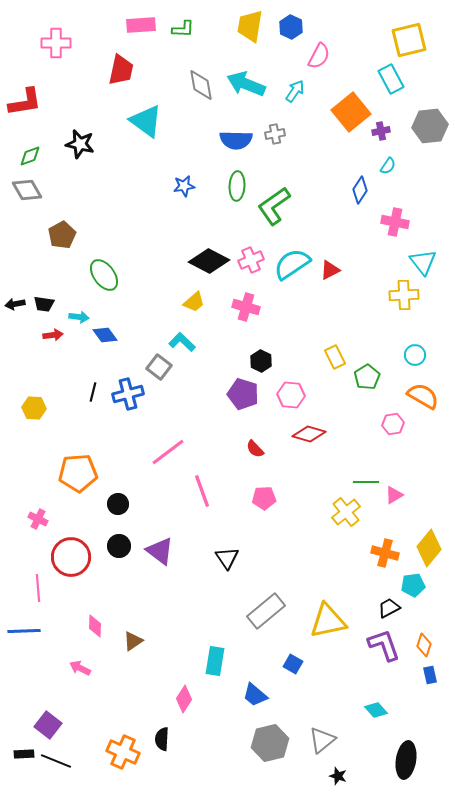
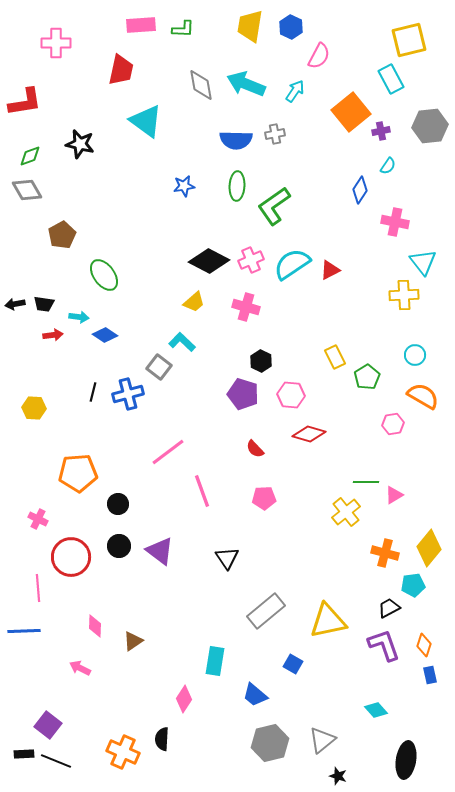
blue diamond at (105, 335): rotated 20 degrees counterclockwise
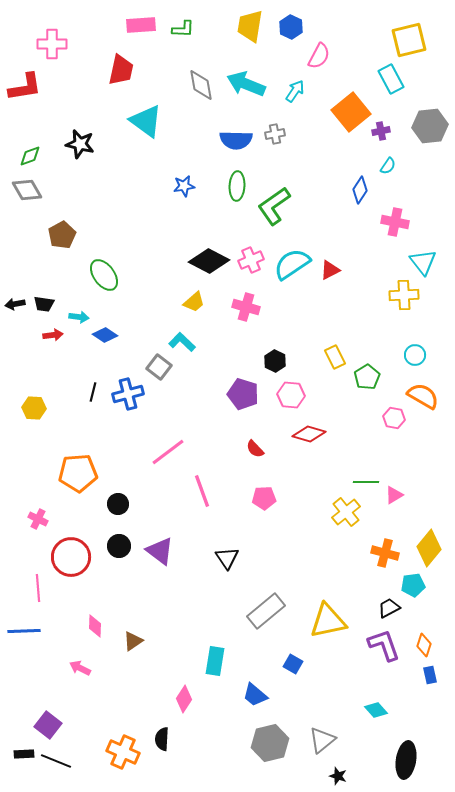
pink cross at (56, 43): moved 4 px left, 1 px down
red L-shape at (25, 102): moved 15 px up
black hexagon at (261, 361): moved 14 px right
pink hexagon at (393, 424): moved 1 px right, 6 px up; rotated 20 degrees clockwise
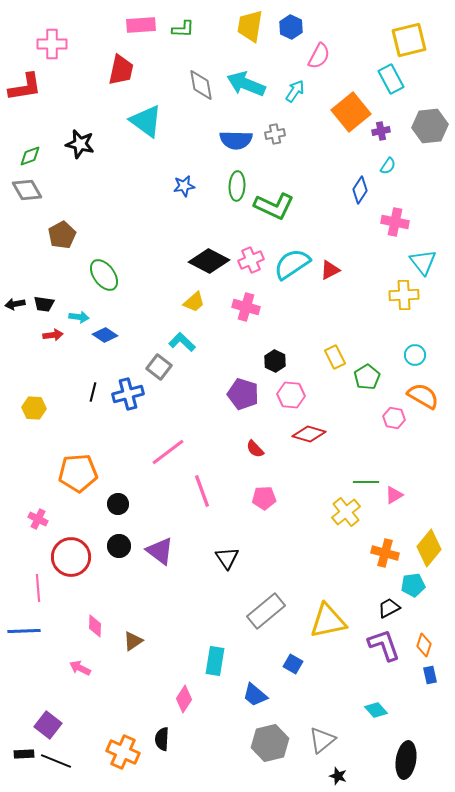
green L-shape at (274, 206): rotated 120 degrees counterclockwise
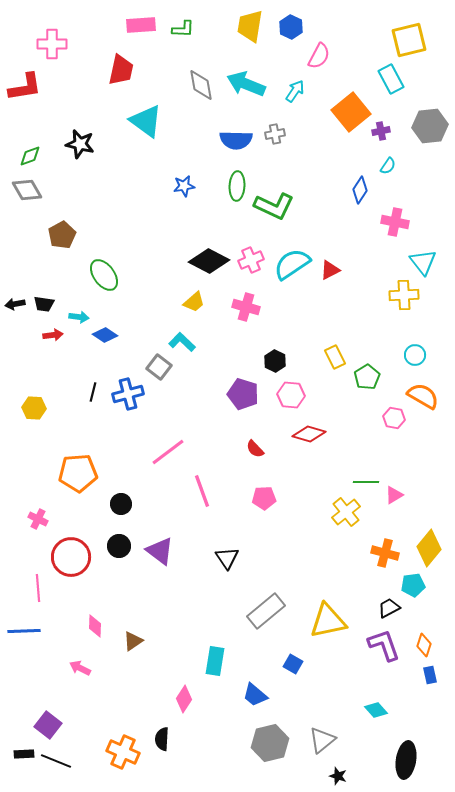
black circle at (118, 504): moved 3 px right
